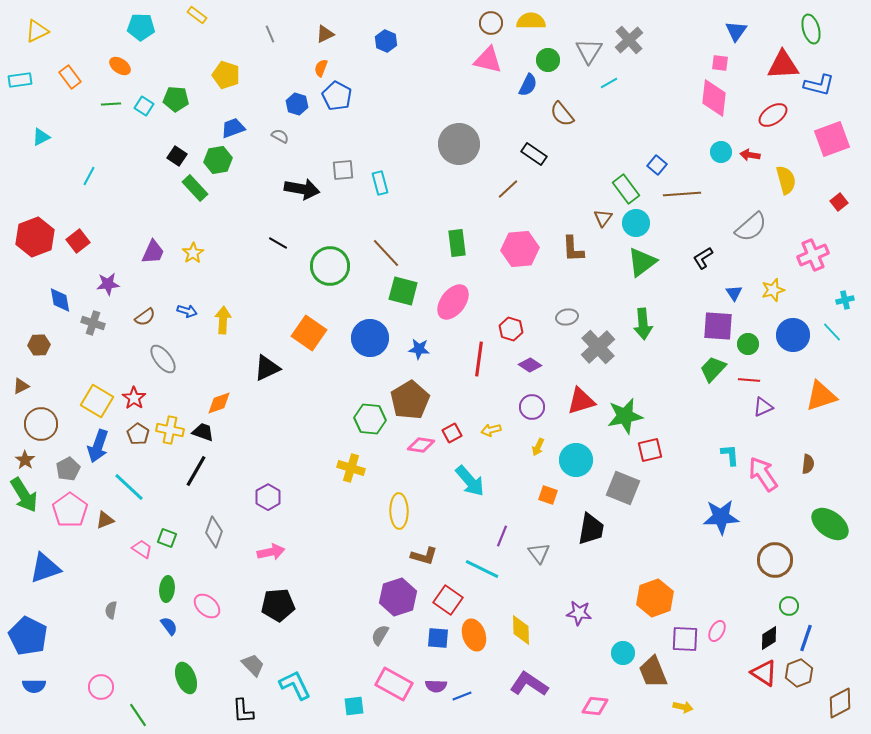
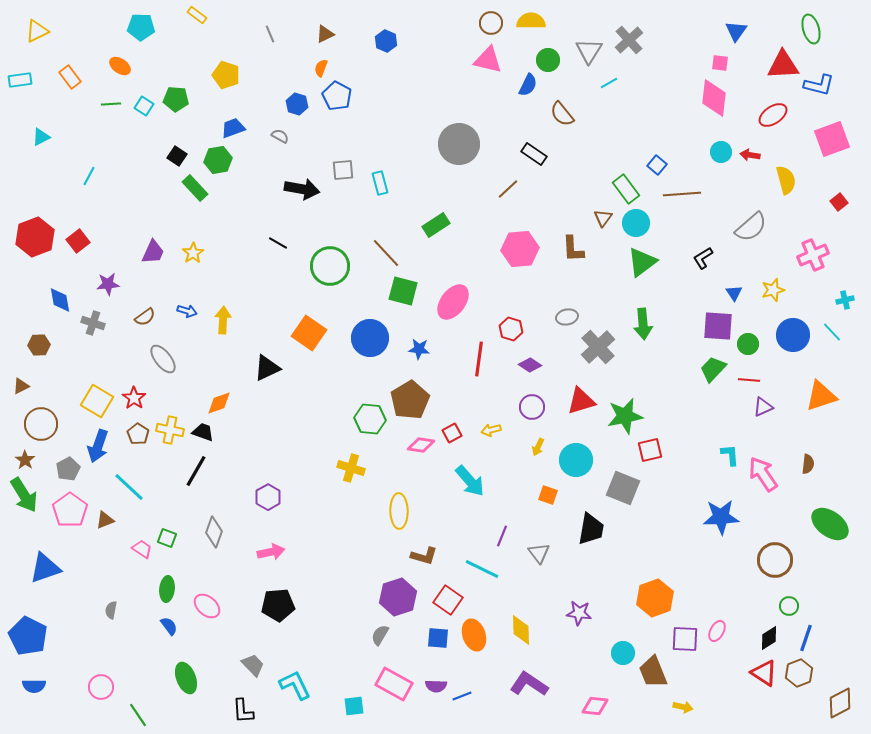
green rectangle at (457, 243): moved 21 px left, 18 px up; rotated 64 degrees clockwise
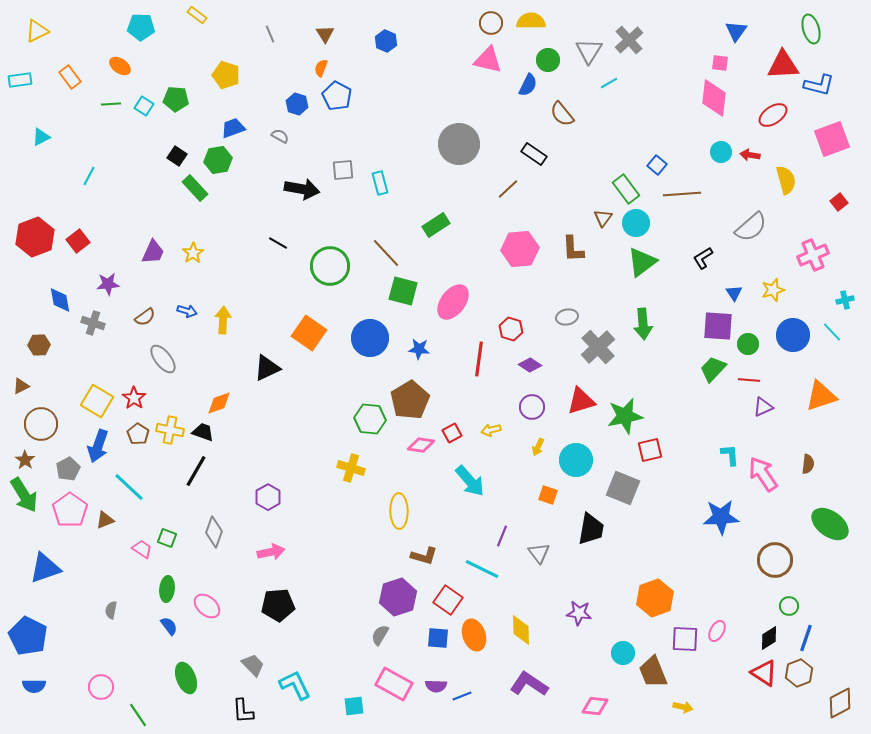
brown triangle at (325, 34): rotated 36 degrees counterclockwise
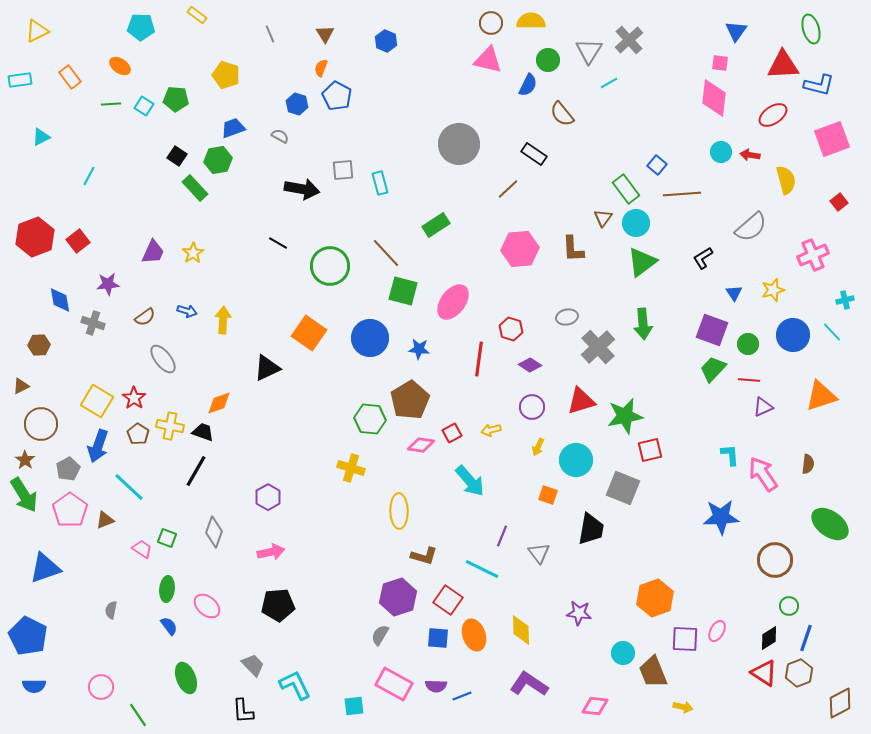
purple square at (718, 326): moved 6 px left, 4 px down; rotated 16 degrees clockwise
yellow cross at (170, 430): moved 4 px up
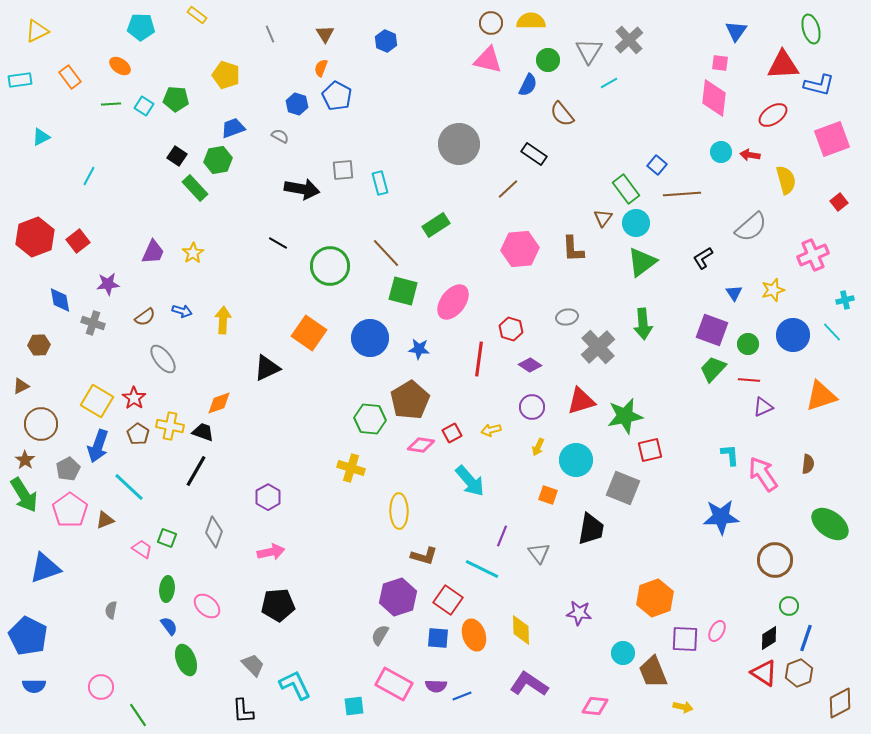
blue arrow at (187, 311): moved 5 px left
green ellipse at (186, 678): moved 18 px up
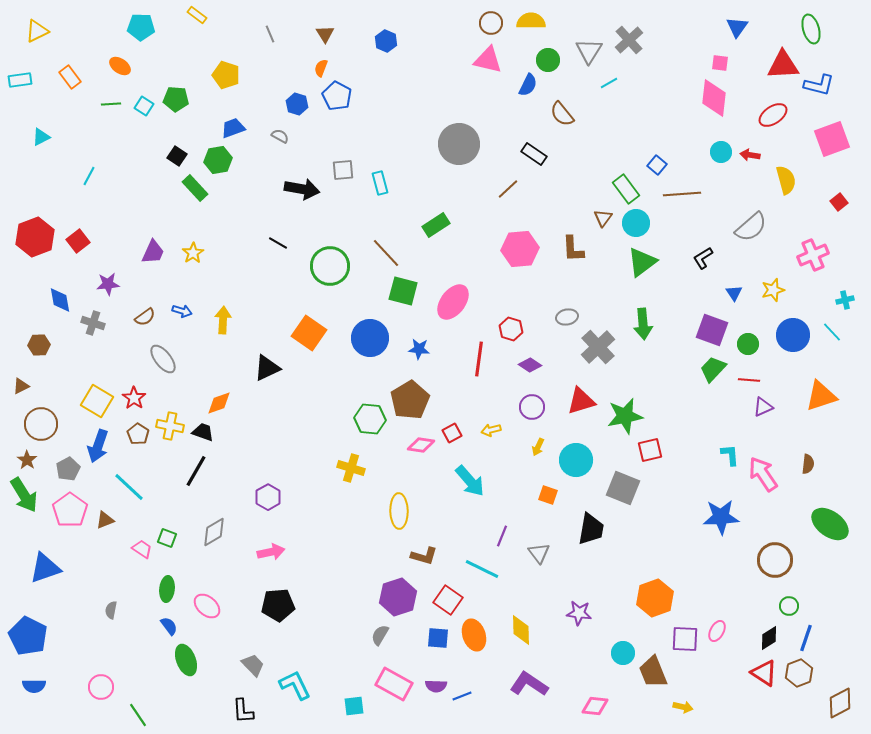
blue triangle at (736, 31): moved 1 px right, 4 px up
brown star at (25, 460): moved 2 px right
gray diamond at (214, 532): rotated 40 degrees clockwise
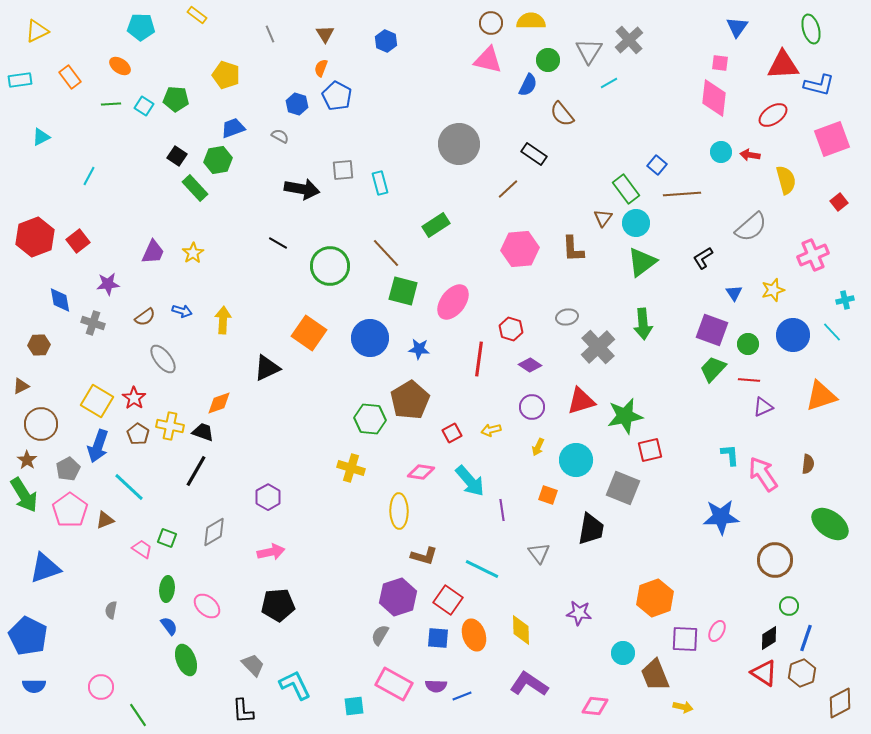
pink diamond at (421, 445): moved 27 px down
purple line at (502, 536): moved 26 px up; rotated 30 degrees counterclockwise
brown trapezoid at (653, 672): moved 2 px right, 3 px down
brown hexagon at (799, 673): moved 3 px right
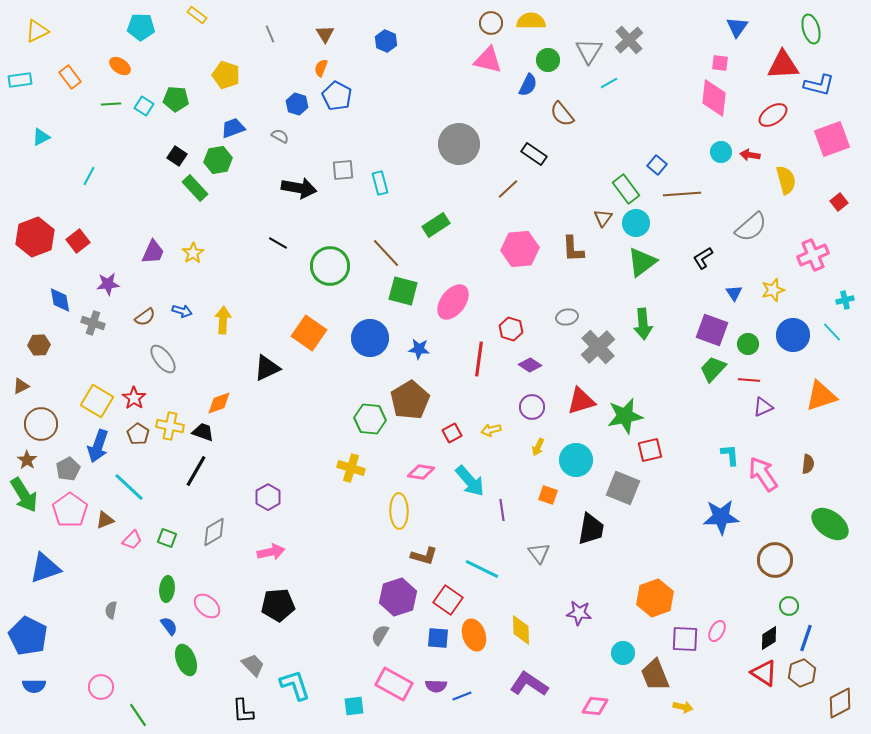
black arrow at (302, 189): moved 3 px left, 1 px up
pink trapezoid at (142, 549): moved 10 px left, 9 px up; rotated 100 degrees clockwise
cyan L-shape at (295, 685): rotated 8 degrees clockwise
